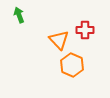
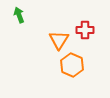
orange triangle: rotated 15 degrees clockwise
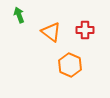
orange triangle: moved 8 px left, 8 px up; rotated 25 degrees counterclockwise
orange hexagon: moved 2 px left
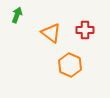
green arrow: moved 2 px left; rotated 42 degrees clockwise
orange triangle: moved 1 px down
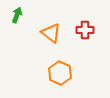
orange hexagon: moved 10 px left, 8 px down
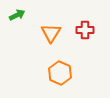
green arrow: rotated 42 degrees clockwise
orange triangle: rotated 25 degrees clockwise
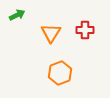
orange hexagon: rotated 15 degrees clockwise
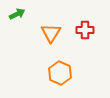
green arrow: moved 1 px up
orange hexagon: rotated 15 degrees counterclockwise
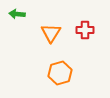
green arrow: rotated 147 degrees counterclockwise
orange hexagon: rotated 20 degrees clockwise
